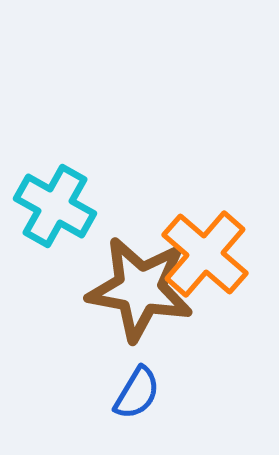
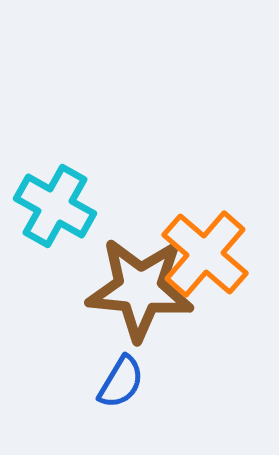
brown star: rotated 5 degrees counterclockwise
blue semicircle: moved 16 px left, 11 px up
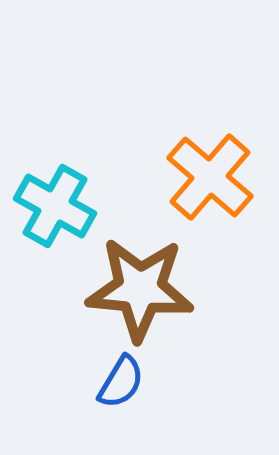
orange cross: moved 5 px right, 77 px up
